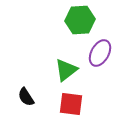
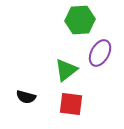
black semicircle: rotated 42 degrees counterclockwise
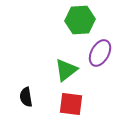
black semicircle: rotated 66 degrees clockwise
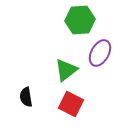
red square: rotated 20 degrees clockwise
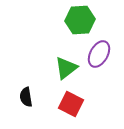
purple ellipse: moved 1 px left, 1 px down
green triangle: moved 2 px up
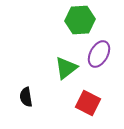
red square: moved 17 px right, 1 px up
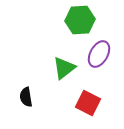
green triangle: moved 2 px left
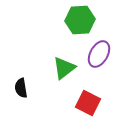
black semicircle: moved 5 px left, 9 px up
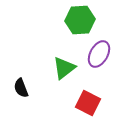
black semicircle: rotated 12 degrees counterclockwise
